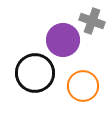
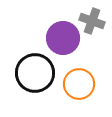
purple circle: moved 2 px up
orange circle: moved 4 px left, 2 px up
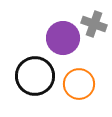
gray cross: moved 2 px right, 3 px down
black circle: moved 3 px down
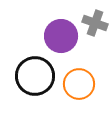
gray cross: moved 1 px right, 1 px up
purple circle: moved 2 px left, 2 px up
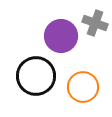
black circle: moved 1 px right
orange circle: moved 4 px right, 3 px down
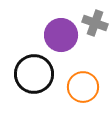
purple circle: moved 1 px up
black circle: moved 2 px left, 2 px up
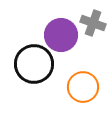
gray cross: moved 2 px left
black circle: moved 10 px up
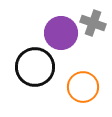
purple circle: moved 2 px up
black circle: moved 1 px right, 3 px down
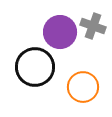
gray cross: moved 3 px down
purple circle: moved 1 px left, 1 px up
